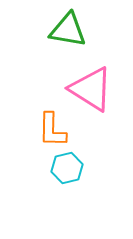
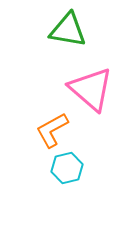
pink triangle: rotated 9 degrees clockwise
orange L-shape: rotated 60 degrees clockwise
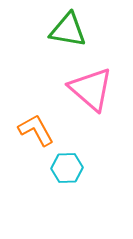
orange L-shape: moved 16 px left; rotated 90 degrees clockwise
cyan hexagon: rotated 12 degrees clockwise
